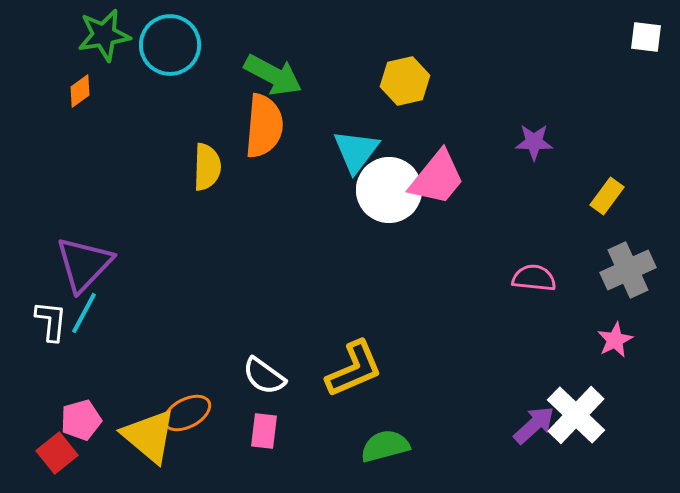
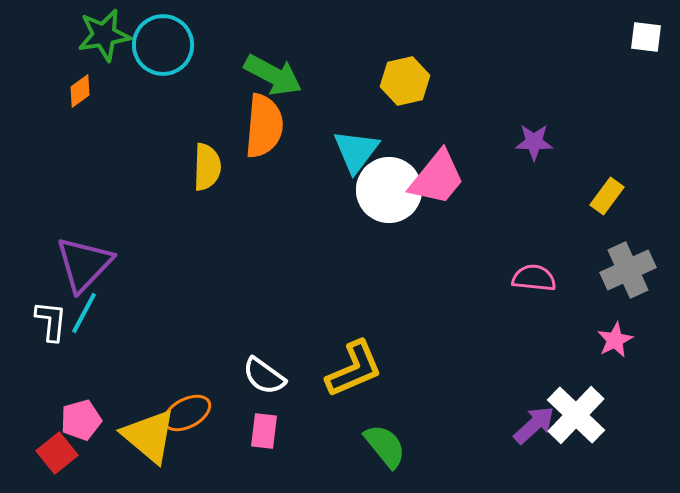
cyan circle: moved 7 px left
green semicircle: rotated 66 degrees clockwise
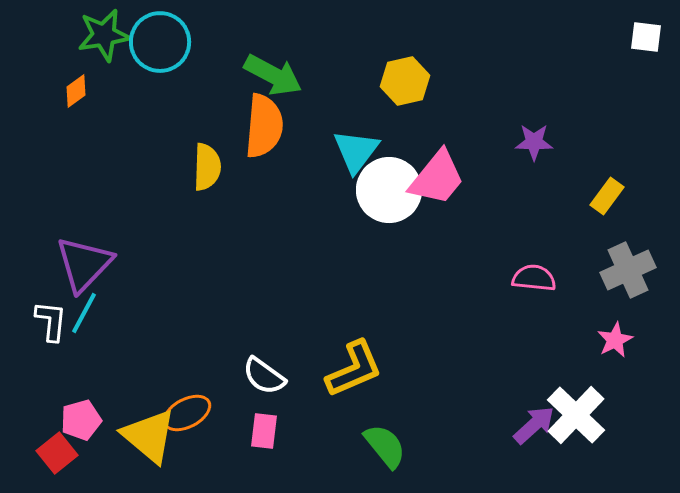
cyan circle: moved 3 px left, 3 px up
orange diamond: moved 4 px left
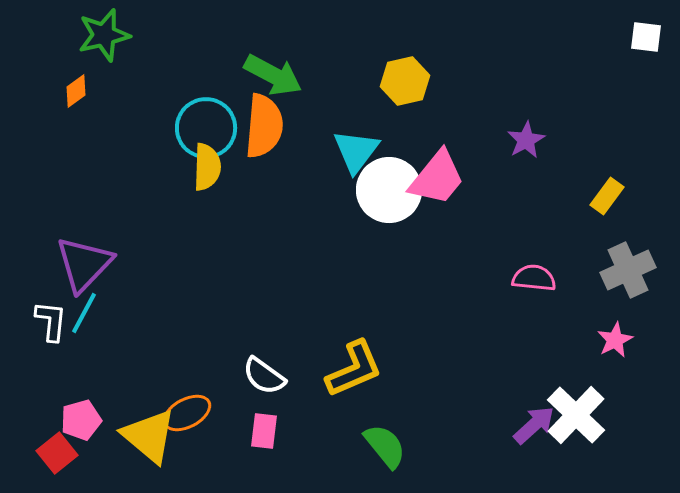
green star: rotated 4 degrees counterclockwise
cyan circle: moved 46 px right, 86 px down
purple star: moved 8 px left, 2 px up; rotated 30 degrees counterclockwise
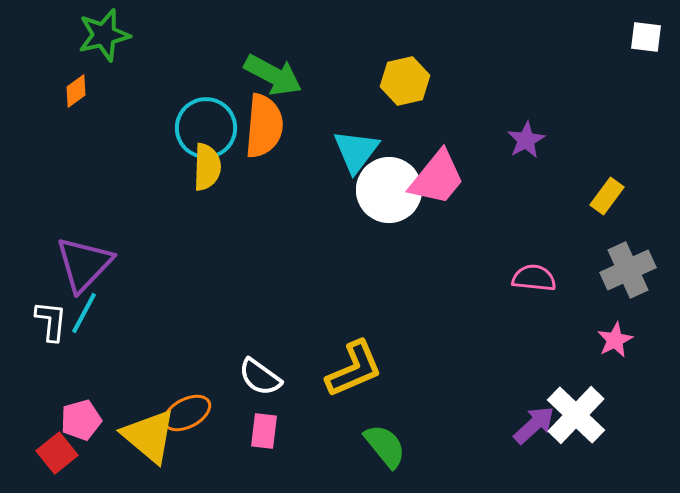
white semicircle: moved 4 px left, 1 px down
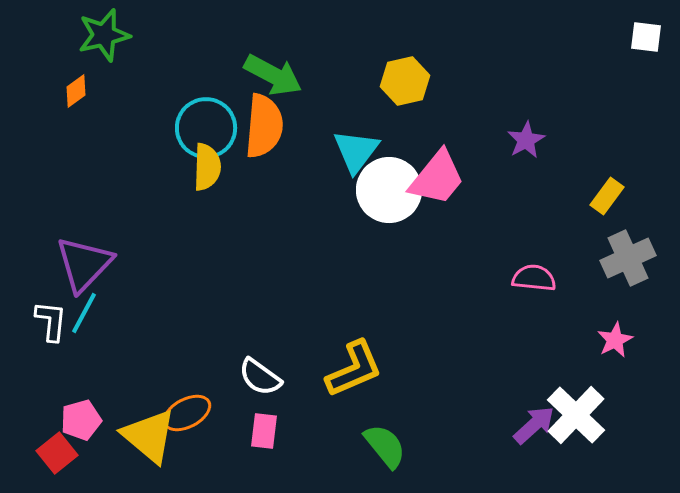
gray cross: moved 12 px up
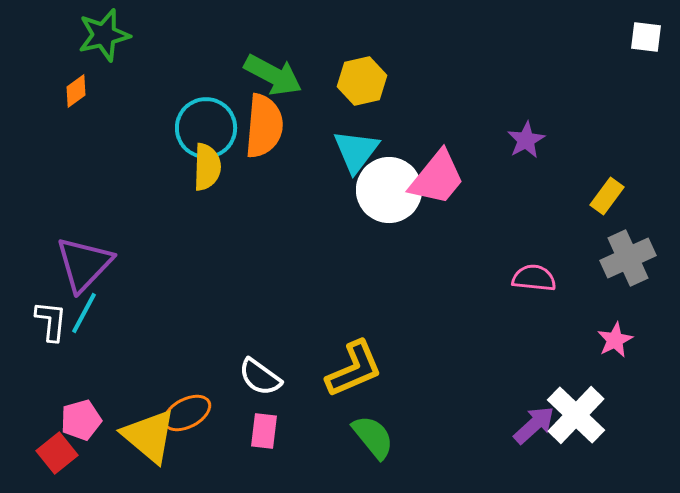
yellow hexagon: moved 43 px left
green semicircle: moved 12 px left, 9 px up
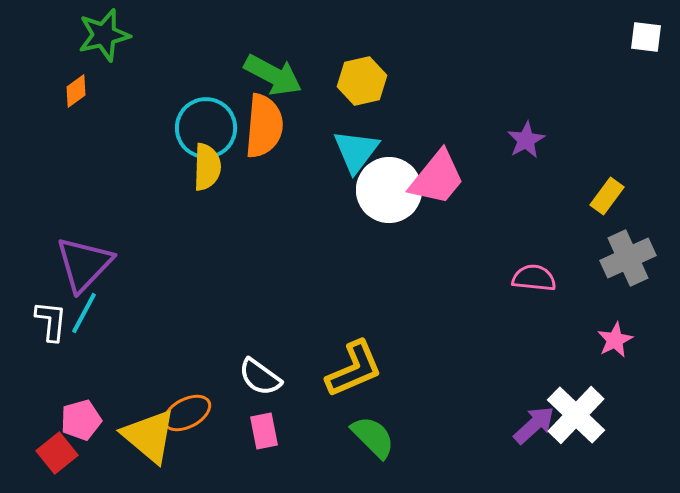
pink rectangle: rotated 18 degrees counterclockwise
green semicircle: rotated 6 degrees counterclockwise
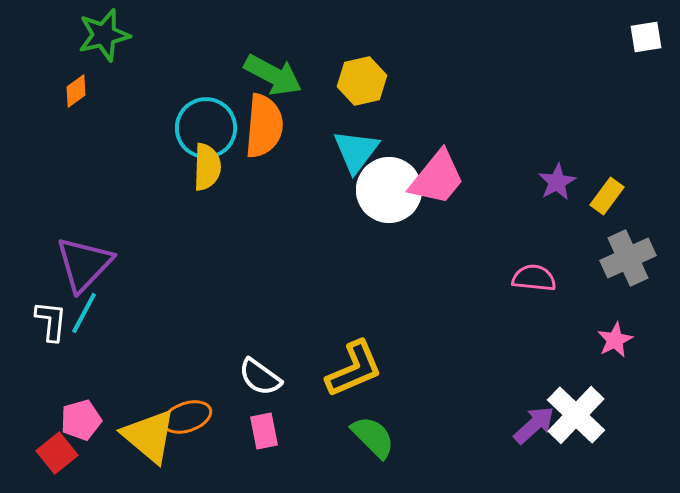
white square: rotated 16 degrees counterclockwise
purple star: moved 31 px right, 42 px down
orange ellipse: moved 4 px down; rotated 9 degrees clockwise
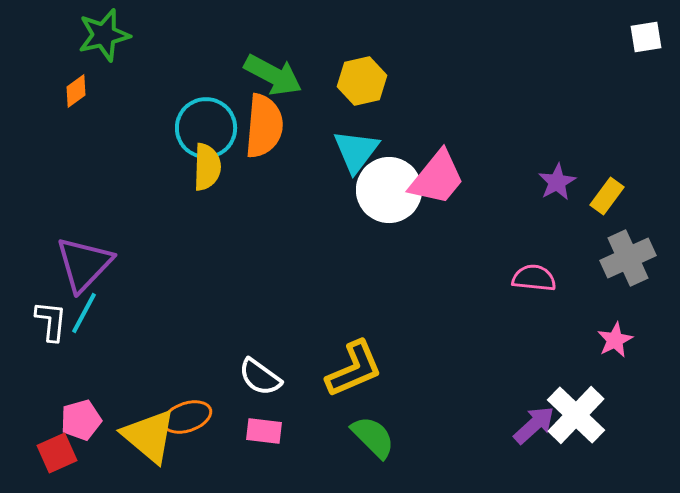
pink rectangle: rotated 72 degrees counterclockwise
red square: rotated 15 degrees clockwise
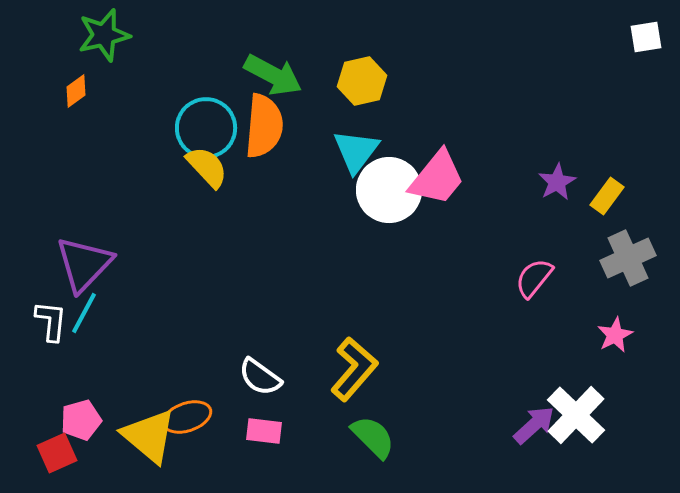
yellow semicircle: rotated 45 degrees counterclockwise
pink semicircle: rotated 57 degrees counterclockwise
pink star: moved 5 px up
yellow L-shape: rotated 26 degrees counterclockwise
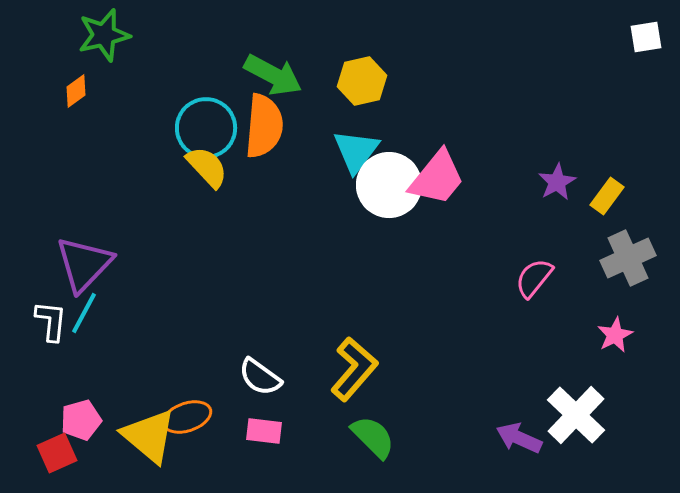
white circle: moved 5 px up
purple arrow: moved 15 px left, 13 px down; rotated 114 degrees counterclockwise
